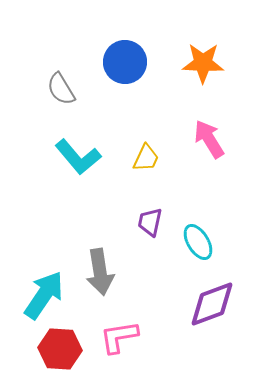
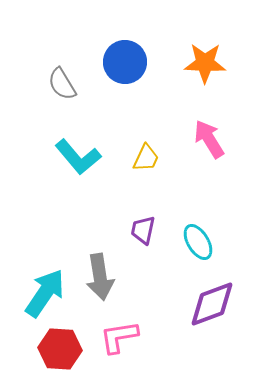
orange star: moved 2 px right
gray semicircle: moved 1 px right, 5 px up
purple trapezoid: moved 7 px left, 8 px down
gray arrow: moved 5 px down
cyan arrow: moved 1 px right, 2 px up
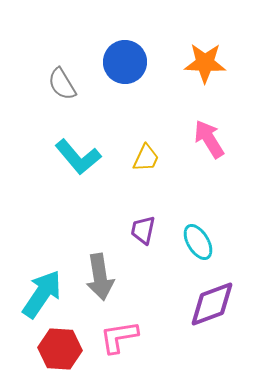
cyan arrow: moved 3 px left, 1 px down
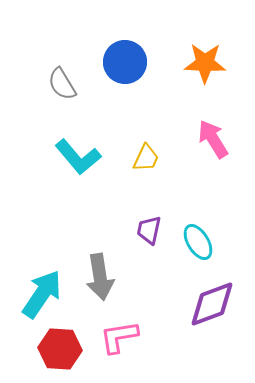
pink arrow: moved 4 px right
purple trapezoid: moved 6 px right
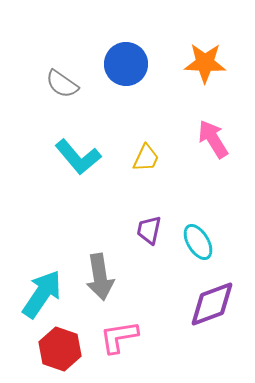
blue circle: moved 1 px right, 2 px down
gray semicircle: rotated 24 degrees counterclockwise
red hexagon: rotated 15 degrees clockwise
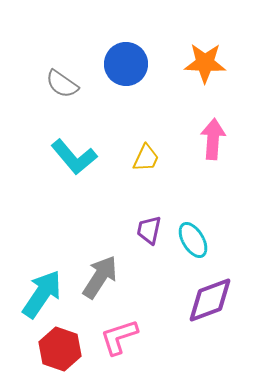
pink arrow: rotated 36 degrees clockwise
cyan L-shape: moved 4 px left
cyan ellipse: moved 5 px left, 2 px up
gray arrow: rotated 138 degrees counterclockwise
purple diamond: moved 2 px left, 4 px up
pink L-shape: rotated 9 degrees counterclockwise
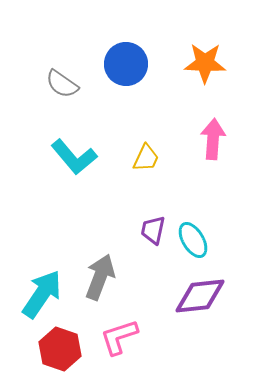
purple trapezoid: moved 4 px right
gray arrow: rotated 12 degrees counterclockwise
purple diamond: moved 10 px left, 4 px up; rotated 14 degrees clockwise
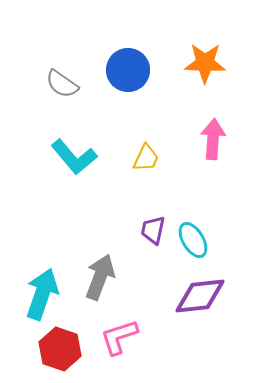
blue circle: moved 2 px right, 6 px down
cyan arrow: rotated 15 degrees counterclockwise
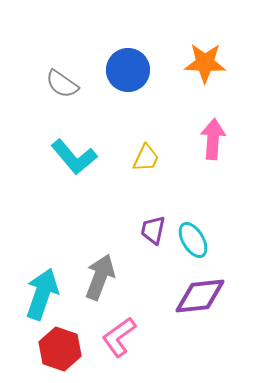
pink L-shape: rotated 18 degrees counterclockwise
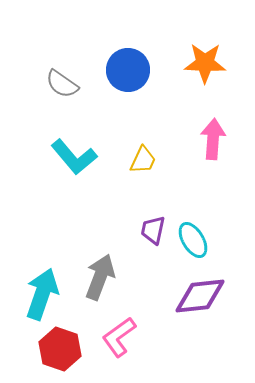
yellow trapezoid: moved 3 px left, 2 px down
